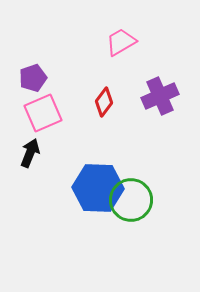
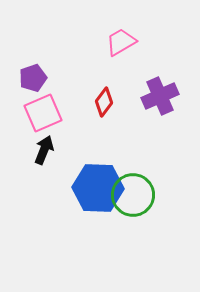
black arrow: moved 14 px right, 3 px up
green circle: moved 2 px right, 5 px up
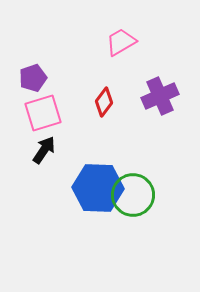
pink square: rotated 6 degrees clockwise
black arrow: rotated 12 degrees clockwise
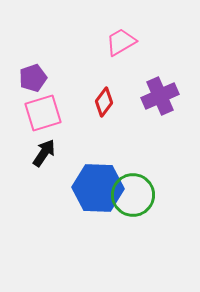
black arrow: moved 3 px down
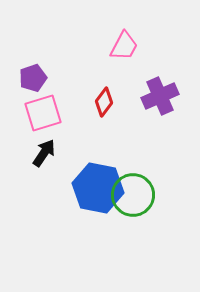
pink trapezoid: moved 3 px right, 4 px down; rotated 148 degrees clockwise
blue hexagon: rotated 9 degrees clockwise
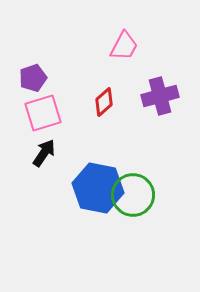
purple cross: rotated 9 degrees clockwise
red diamond: rotated 12 degrees clockwise
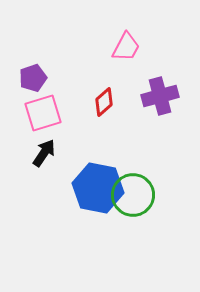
pink trapezoid: moved 2 px right, 1 px down
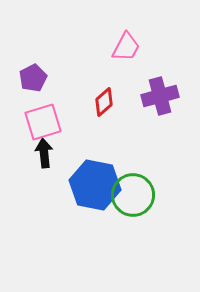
purple pentagon: rotated 8 degrees counterclockwise
pink square: moved 9 px down
black arrow: rotated 40 degrees counterclockwise
blue hexagon: moved 3 px left, 3 px up
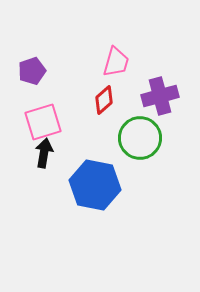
pink trapezoid: moved 10 px left, 15 px down; rotated 12 degrees counterclockwise
purple pentagon: moved 1 px left, 7 px up; rotated 8 degrees clockwise
red diamond: moved 2 px up
black arrow: rotated 16 degrees clockwise
green circle: moved 7 px right, 57 px up
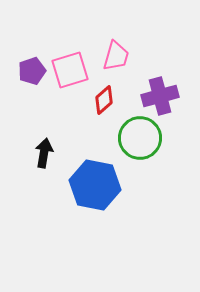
pink trapezoid: moved 6 px up
pink square: moved 27 px right, 52 px up
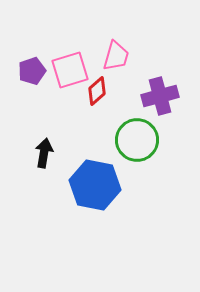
red diamond: moved 7 px left, 9 px up
green circle: moved 3 px left, 2 px down
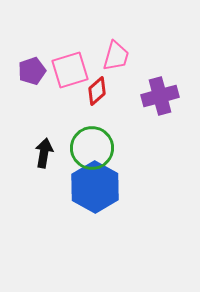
green circle: moved 45 px left, 8 px down
blue hexagon: moved 2 px down; rotated 18 degrees clockwise
